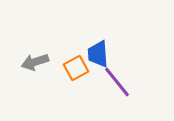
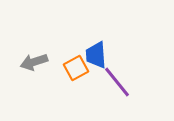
blue trapezoid: moved 2 px left, 1 px down
gray arrow: moved 1 px left
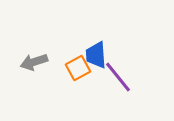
orange square: moved 2 px right
purple line: moved 1 px right, 5 px up
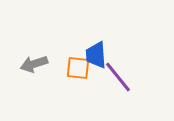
gray arrow: moved 2 px down
orange square: rotated 35 degrees clockwise
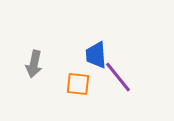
gray arrow: rotated 60 degrees counterclockwise
orange square: moved 16 px down
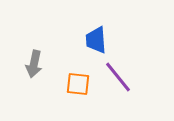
blue trapezoid: moved 15 px up
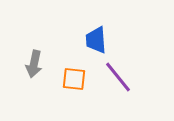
orange square: moved 4 px left, 5 px up
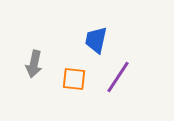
blue trapezoid: rotated 16 degrees clockwise
purple line: rotated 72 degrees clockwise
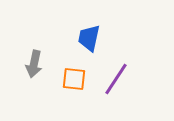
blue trapezoid: moved 7 px left, 2 px up
purple line: moved 2 px left, 2 px down
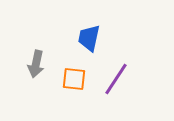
gray arrow: moved 2 px right
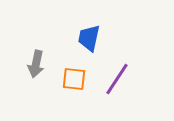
purple line: moved 1 px right
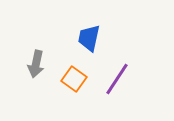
orange square: rotated 30 degrees clockwise
